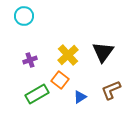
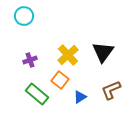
green rectangle: rotated 70 degrees clockwise
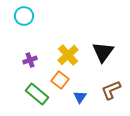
blue triangle: rotated 24 degrees counterclockwise
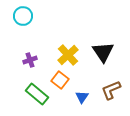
cyan circle: moved 1 px left
black triangle: rotated 10 degrees counterclockwise
blue triangle: moved 2 px right
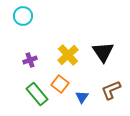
orange square: moved 4 px down
green rectangle: rotated 10 degrees clockwise
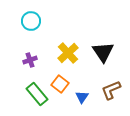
cyan circle: moved 8 px right, 5 px down
yellow cross: moved 2 px up
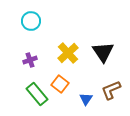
blue triangle: moved 4 px right, 2 px down
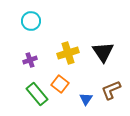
yellow cross: rotated 25 degrees clockwise
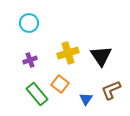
cyan circle: moved 2 px left, 2 px down
black triangle: moved 2 px left, 4 px down
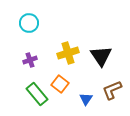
brown L-shape: moved 1 px right
